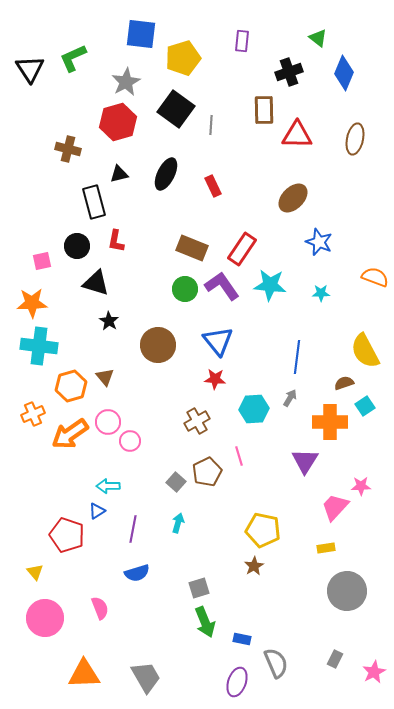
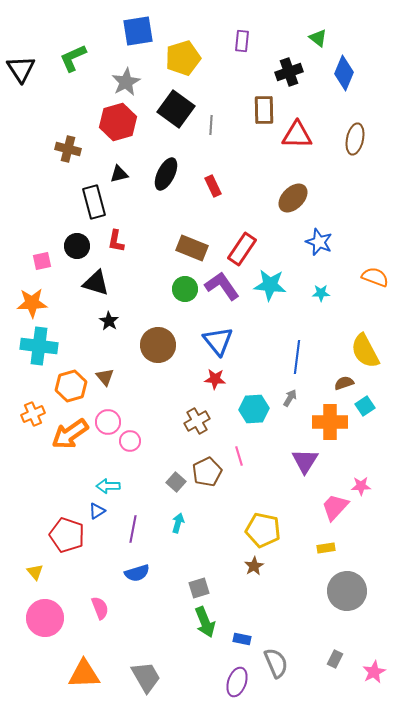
blue square at (141, 34): moved 3 px left, 3 px up; rotated 16 degrees counterclockwise
black triangle at (30, 69): moved 9 px left
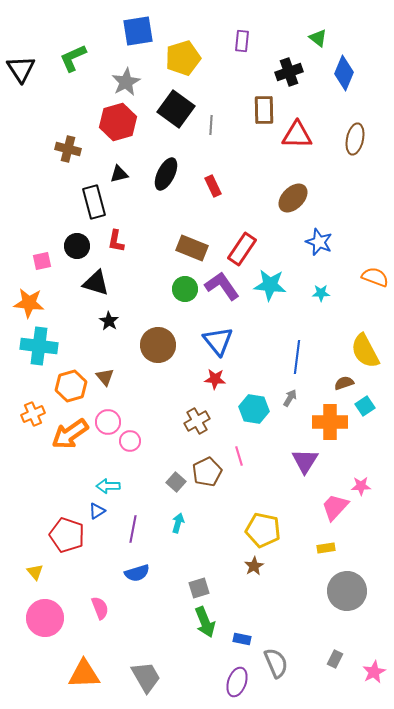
orange star at (32, 303): moved 3 px left; rotated 8 degrees clockwise
cyan hexagon at (254, 409): rotated 12 degrees clockwise
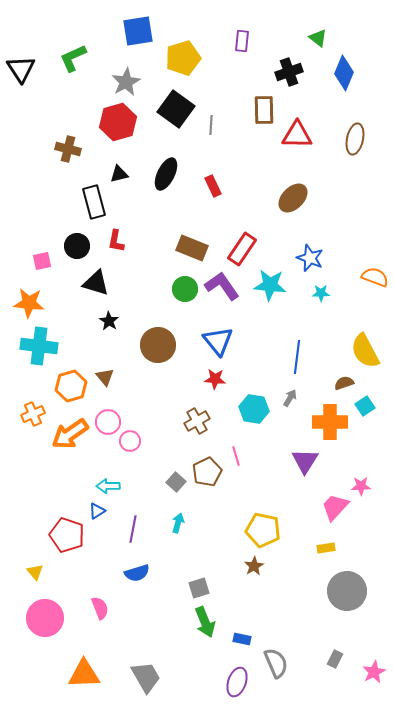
blue star at (319, 242): moved 9 px left, 16 px down
pink line at (239, 456): moved 3 px left
